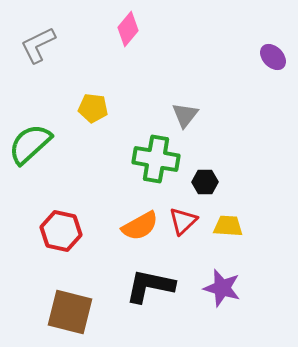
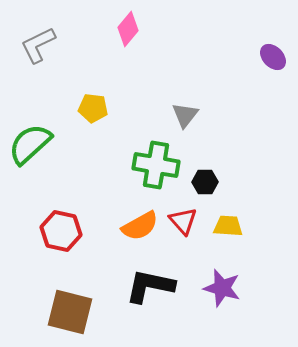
green cross: moved 6 px down
red triangle: rotated 28 degrees counterclockwise
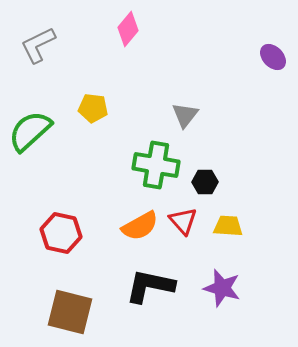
green semicircle: moved 13 px up
red hexagon: moved 2 px down
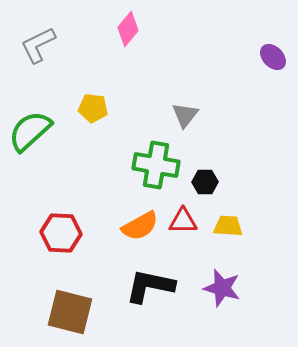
red triangle: rotated 48 degrees counterclockwise
red hexagon: rotated 9 degrees counterclockwise
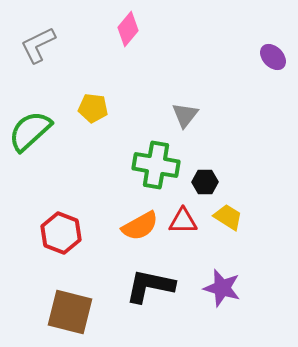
yellow trapezoid: moved 9 px up; rotated 28 degrees clockwise
red hexagon: rotated 18 degrees clockwise
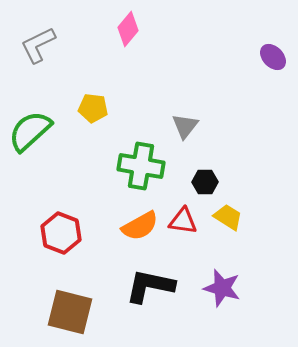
gray triangle: moved 11 px down
green cross: moved 15 px left, 1 px down
red triangle: rotated 8 degrees clockwise
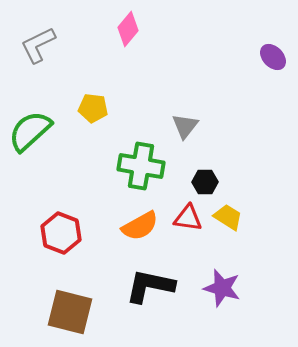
red triangle: moved 5 px right, 3 px up
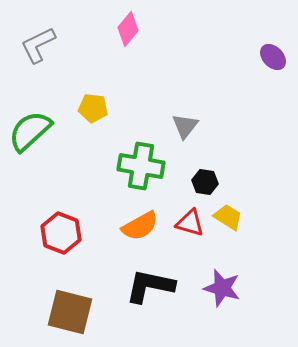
black hexagon: rotated 10 degrees clockwise
red triangle: moved 2 px right, 5 px down; rotated 8 degrees clockwise
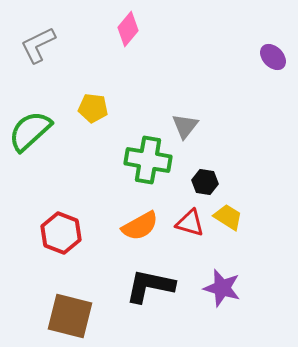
green cross: moved 7 px right, 6 px up
brown square: moved 4 px down
